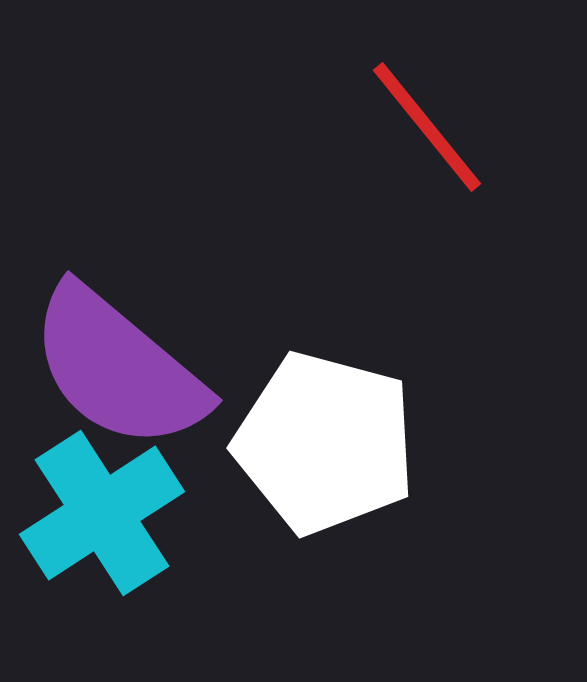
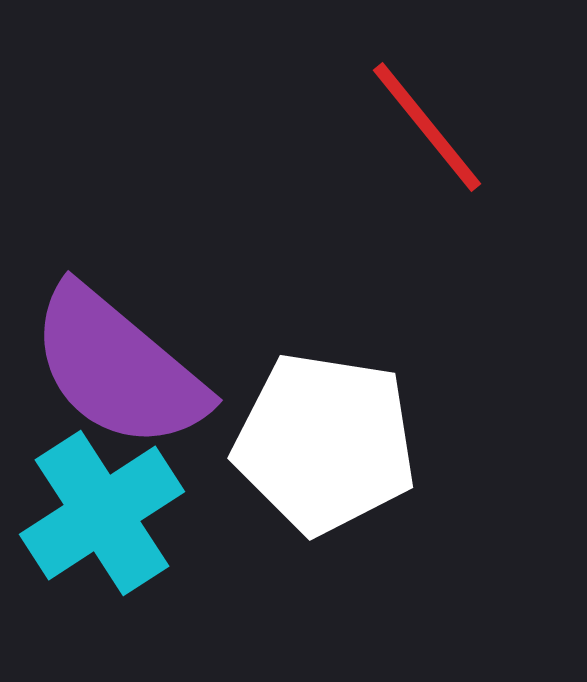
white pentagon: rotated 6 degrees counterclockwise
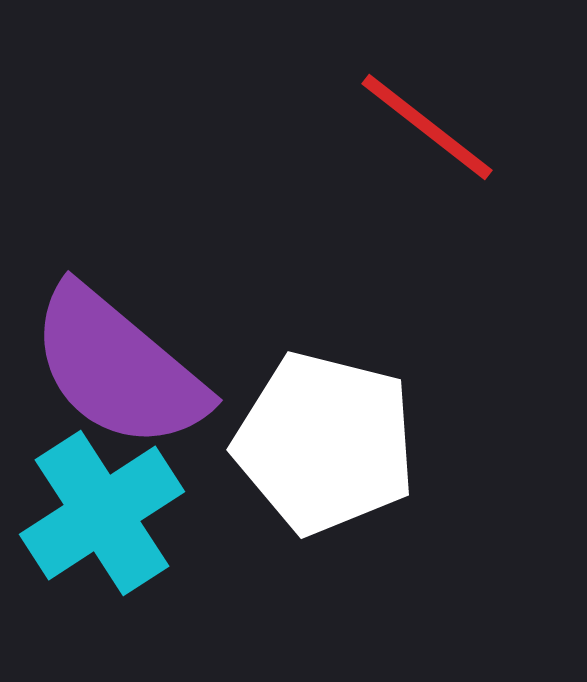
red line: rotated 13 degrees counterclockwise
white pentagon: rotated 5 degrees clockwise
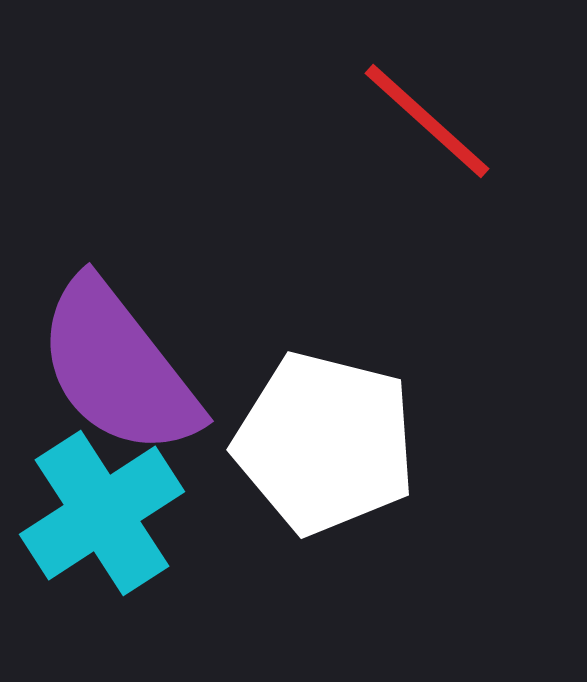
red line: moved 6 px up; rotated 4 degrees clockwise
purple semicircle: rotated 12 degrees clockwise
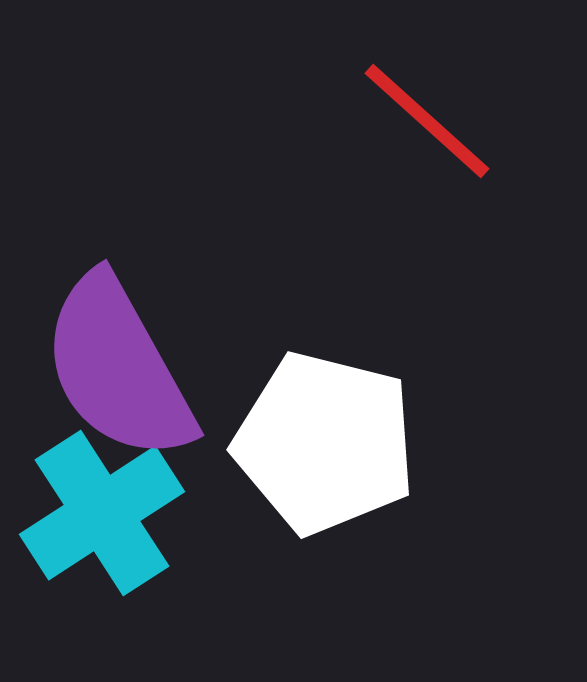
purple semicircle: rotated 9 degrees clockwise
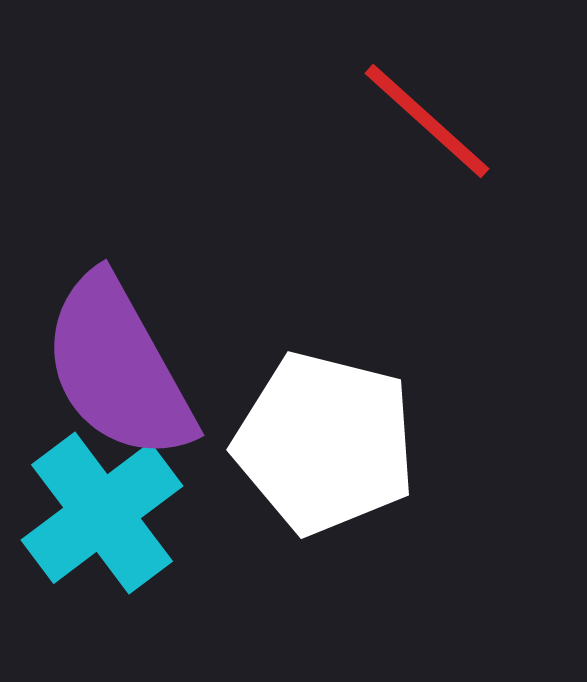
cyan cross: rotated 4 degrees counterclockwise
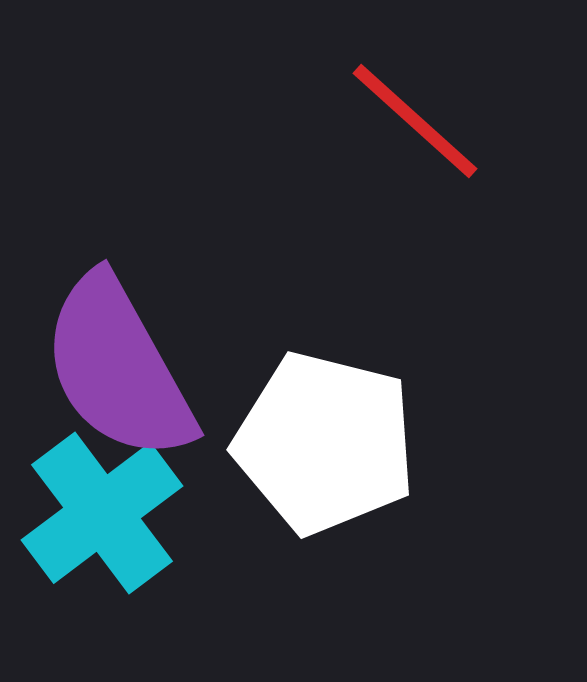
red line: moved 12 px left
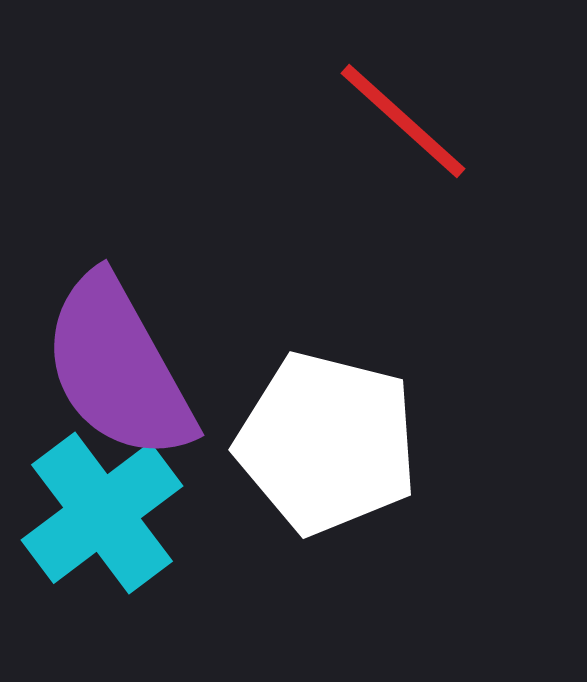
red line: moved 12 px left
white pentagon: moved 2 px right
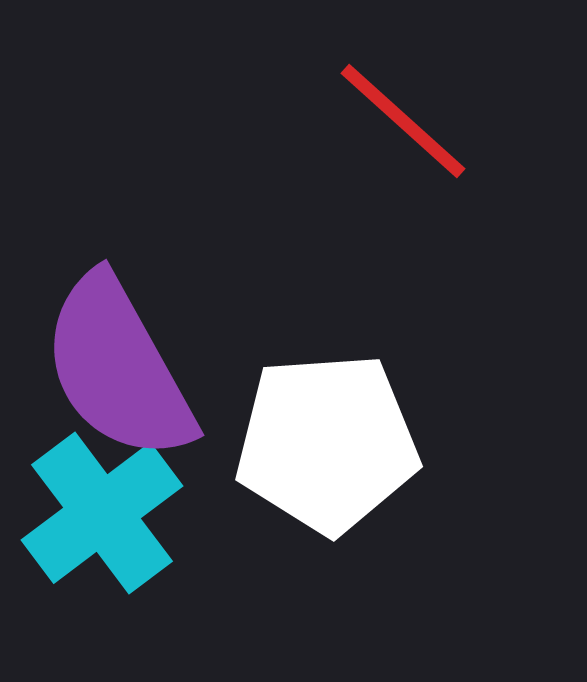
white pentagon: rotated 18 degrees counterclockwise
